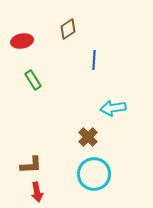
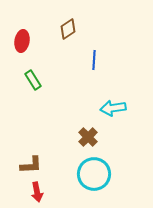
red ellipse: rotated 70 degrees counterclockwise
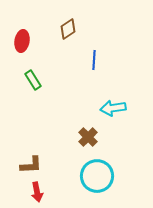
cyan circle: moved 3 px right, 2 px down
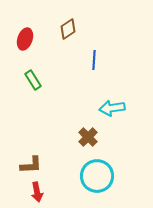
red ellipse: moved 3 px right, 2 px up; rotated 10 degrees clockwise
cyan arrow: moved 1 px left
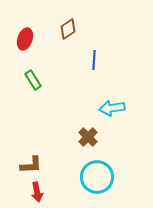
cyan circle: moved 1 px down
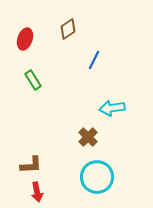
blue line: rotated 24 degrees clockwise
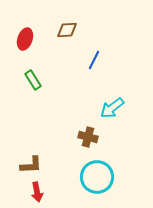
brown diamond: moved 1 px left, 1 px down; rotated 30 degrees clockwise
cyan arrow: rotated 30 degrees counterclockwise
brown cross: rotated 30 degrees counterclockwise
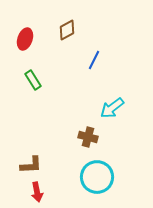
brown diamond: rotated 25 degrees counterclockwise
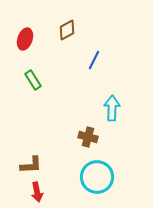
cyan arrow: rotated 130 degrees clockwise
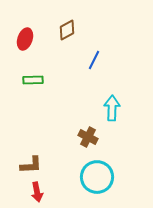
green rectangle: rotated 60 degrees counterclockwise
brown cross: rotated 12 degrees clockwise
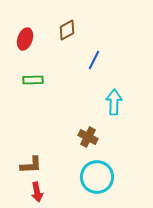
cyan arrow: moved 2 px right, 6 px up
